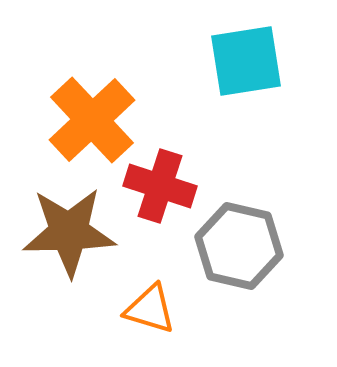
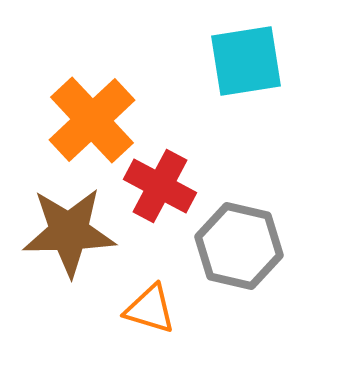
red cross: rotated 10 degrees clockwise
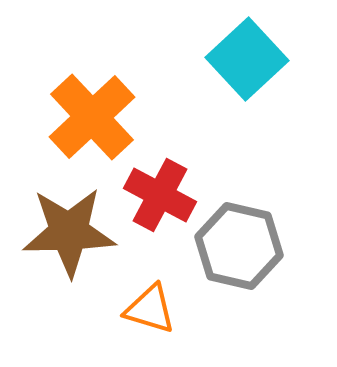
cyan square: moved 1 px right, 2 px up; rotated 34 degrees counterclockwise
orange cross: moved 3 px up
red cross: moved 9 px down
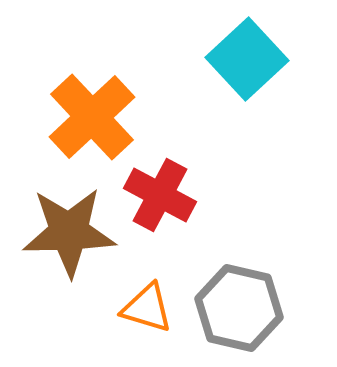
gray hexagon: moved 62 px down
orange triangle: moved 3 px left, 1 px up
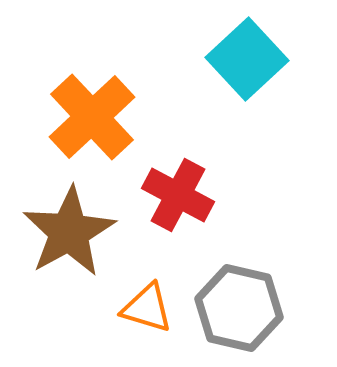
red cross: moved 18 px right
brown star: rotated 28 degrees counterclockwise
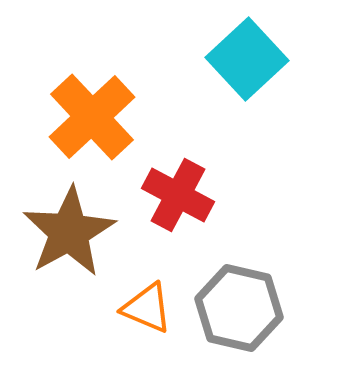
orange triangle: rotated 6 degrees clockwise
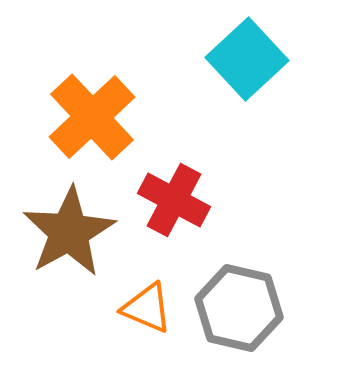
red cross: moved 4 px left, 5 px down
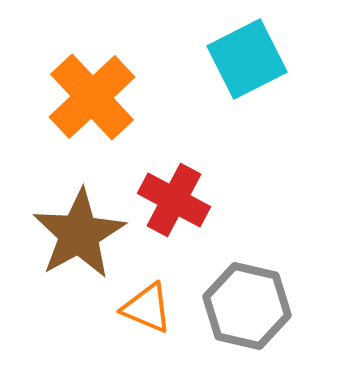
cyan square: rotated 16 degrees clockwise
orange cross: moved 20 px up
brown star: moved 10 px right, 2 px down
gray hexagon: moved 8 px right, 2 px up
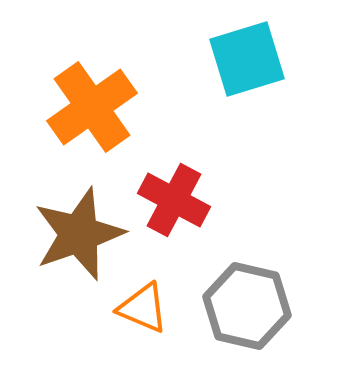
cyan square: rotated 10 degrees clockwise
orange cross: moved 10 px down; rotated 8 degrees clockwise
brown star: rotated 10 degrees clockwise
orange triangle: moved 4 px left
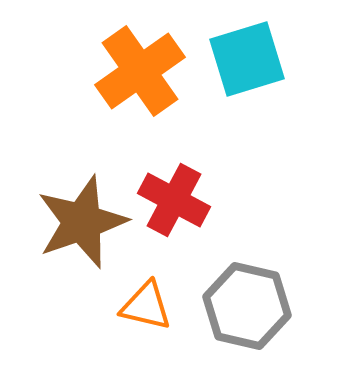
orange cross: moved 48 px right, 36 px up
brown star: moved 3 px right, 12 px up
orange triangle: moved 3 px right, 2 px up; rotated 10 degrees counterclockwise
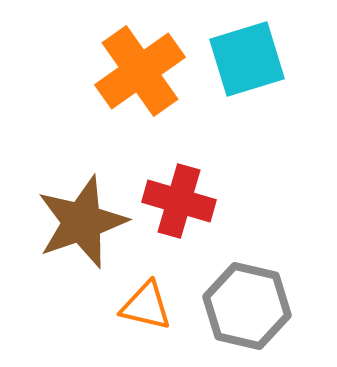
red cross: moved 5 px right, 1 px down; rotated 12 degrees counterclockwise
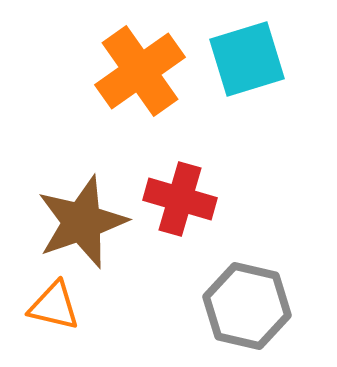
red cross: moved 1 px right, 2 px up
orange triangle: moved 92 px left
